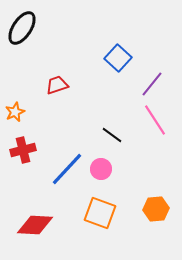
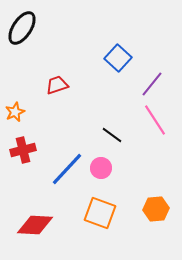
pink circle: moved 1 px up
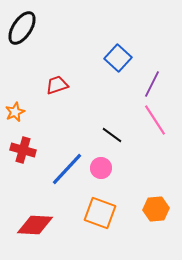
purple line: rotated 12 degrees counterclockwise
red cross: rotated 30 degrees clockwise
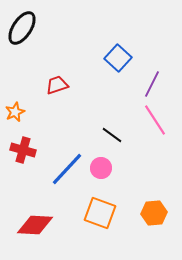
orange hexagon: moved 2 px left, 4 px down
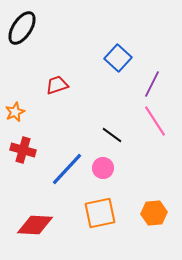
pink line: moved 1 px down
pink circle: moved 2 px right
orange square: rotated 32 degrees counterclockwise
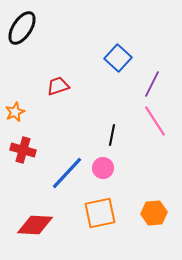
red trapezoid: moved 1 px right, 1 px down
black line: rotated 65 degrees clockwise
blue line: moved 4 px down
